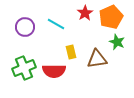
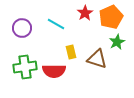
purple circle: moved 3 px left, 1 px down
green star: rotated 21 degrees clockwise
brown triangle: rotated 25 degrees clockwise
green cross: moved 1 px right, 1 px up; rotated 15 degrees clockwise
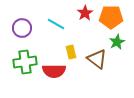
orange pentagon: rotated 25 degrees clockwise
brown triangle: rotated 20 degrees clockwise
green cross: moved 5 px up
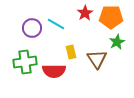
purple circle: moved 10 px right
brown triangle: rotated 20 degrees clockwise
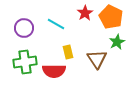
orange pentagon: rotated 25 degrees clockwise
purple circle: moved 8 px left
yellow rectangle: moved 3 px left
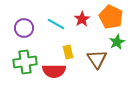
red star: moved 3 px left, 6 px down
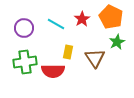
yellow rectangle: rotated 24 degrees clockwise
brown triangle: moved 2 px left, 1 px up
red semicircle: moved 1 px left
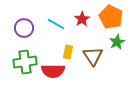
brown triangle: moved 2 px left, 2 px up
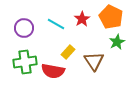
yellow rectangle: rotated 32 degrees clockwise
brown triangle: moved 1 px right, 5 px down
red semicircle: rotated 10 degrees clockwise
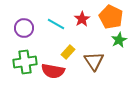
green star: moved 2 px right, 2 px up
